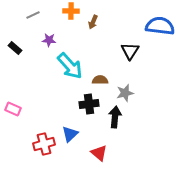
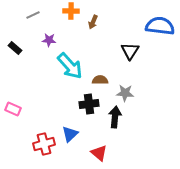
gray star: rotated 18 degrees clockwise
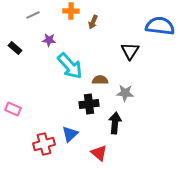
black arrow: moved 6 px down
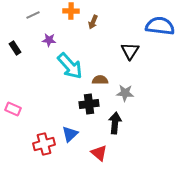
black rectangle: rotated 16 degrees clockwise
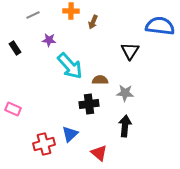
black arrow: moved 10 px right, 3 px down
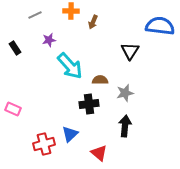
gray line: moved 2 px right
purple star: rotated 16 degrees counterclockwise
gray star: rotated 18 degrees counterclockwise
